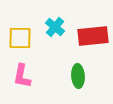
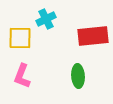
cyan cross: moved 9 px left, 8 px up; rotated 24 degrees clockwise
pink L-shape: rotated 10 degrees clockwise
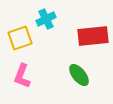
yellow square: rotated 20 degrees counterclockwise
green ellipse: moved 1 px right, 1 px up; rotated 35 degrees counterclockwise
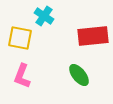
cyan cross: moved 2 px left, 3 px up; rotated 30 degrees counterclockwise
yellow square: rotated 30 degrees clockwise
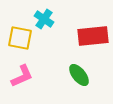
cyan cross: moved 3 px down
pink L-shape: rotated 135 degrees counterclockwise
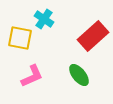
red rectangle: rotated 36 degrees counterclockwise
pink L-shape: moved 10 px right
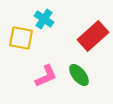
yellow square: moved 1 px right
pink L-shape: moved 14 px right
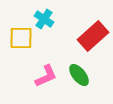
yellow square: rotated 10 degrees counterclockwise
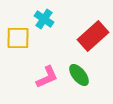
yellow square: moved 3 px left
pink L-shape: moved 1 px right, 1 px down
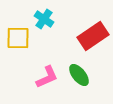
red rectangle: rotated 8 degrees clockwise
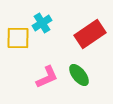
cyan cross: moved 2 px left, 4 px down; rotated 24 degrees clockwise
red rectangle: moved 3 px left, 2 px up
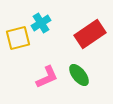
cyan cross: moved 1 px left
yellow square: rotated 15 degrees counterclockwise
